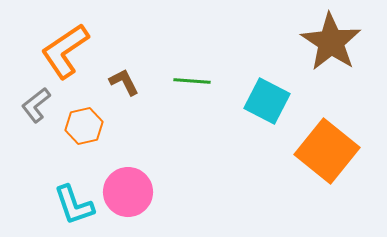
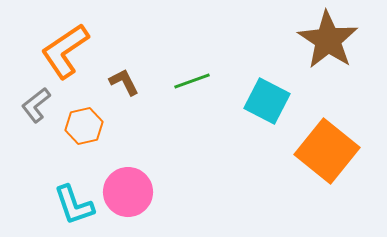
brown star: moved 3 px left, 2 px up
green line: rotated 24 degrees counterclockwise
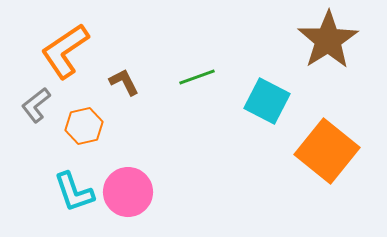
brown star: rotated 6 degrees clockwise
green line: moved 5 px right, 4 px up
cyan L-shape: moved 13 px up
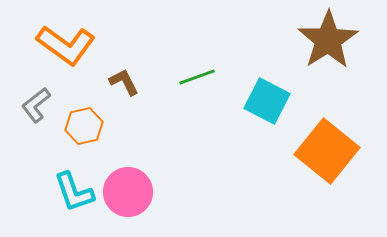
orange L-shape: moved 1 px right, 6 px up; rotated 110 degrees counterclockwise
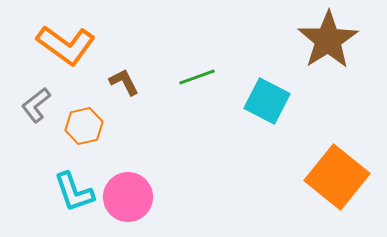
orange square: moved 10 px right, 26 px down
pink circle: moved 5 px down
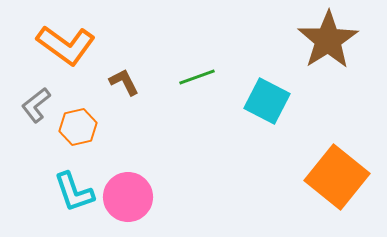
orange hexagon: moved 6 px left, 1 px down
